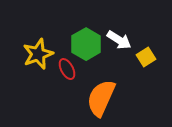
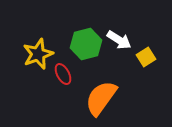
green hexagon: rotated 16 degrees clockwise
red ellipse: moved 4 px left, 5 px down
orange semicircle: rotated 12 degrees clockwise
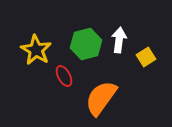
white arrow: rotated 115 degrees counterclockwise
yellow star: moved 2 px left, 4 px up; rotated 20 degrees counterclockwise
red ellipse: moved 1 px right, 2 px down
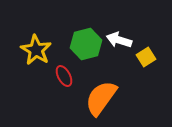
white arrow: rotated 80 degrees counterclockwise
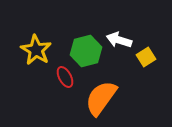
green hexagon: moved 7 px down
red ellipse: moved 1 px right, 1 px down
